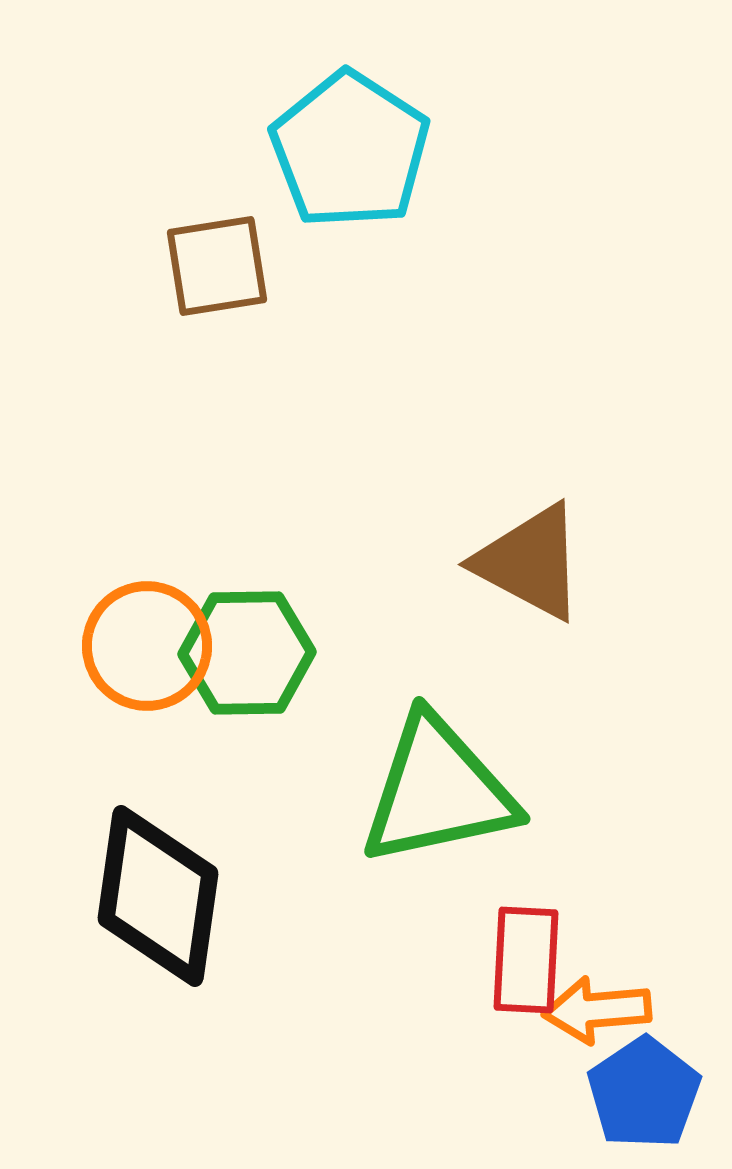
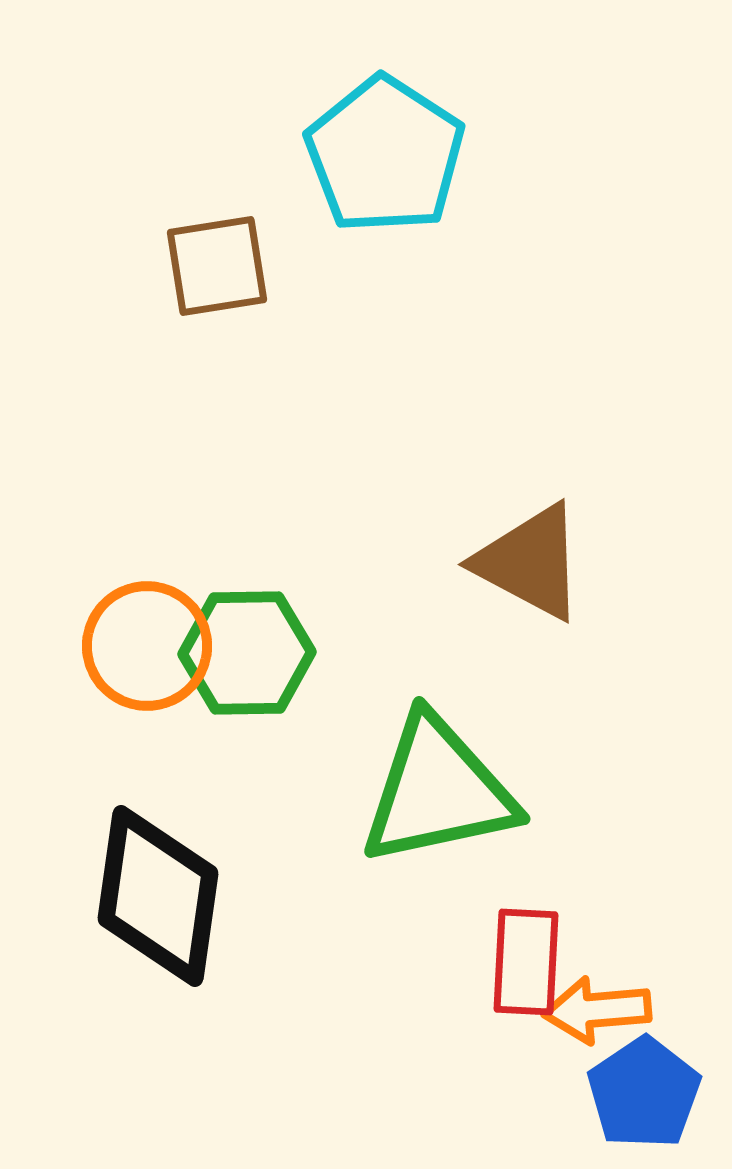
cyan pentagon: moved 35 px right, 5 px down
red rectangle: moved 2 px down
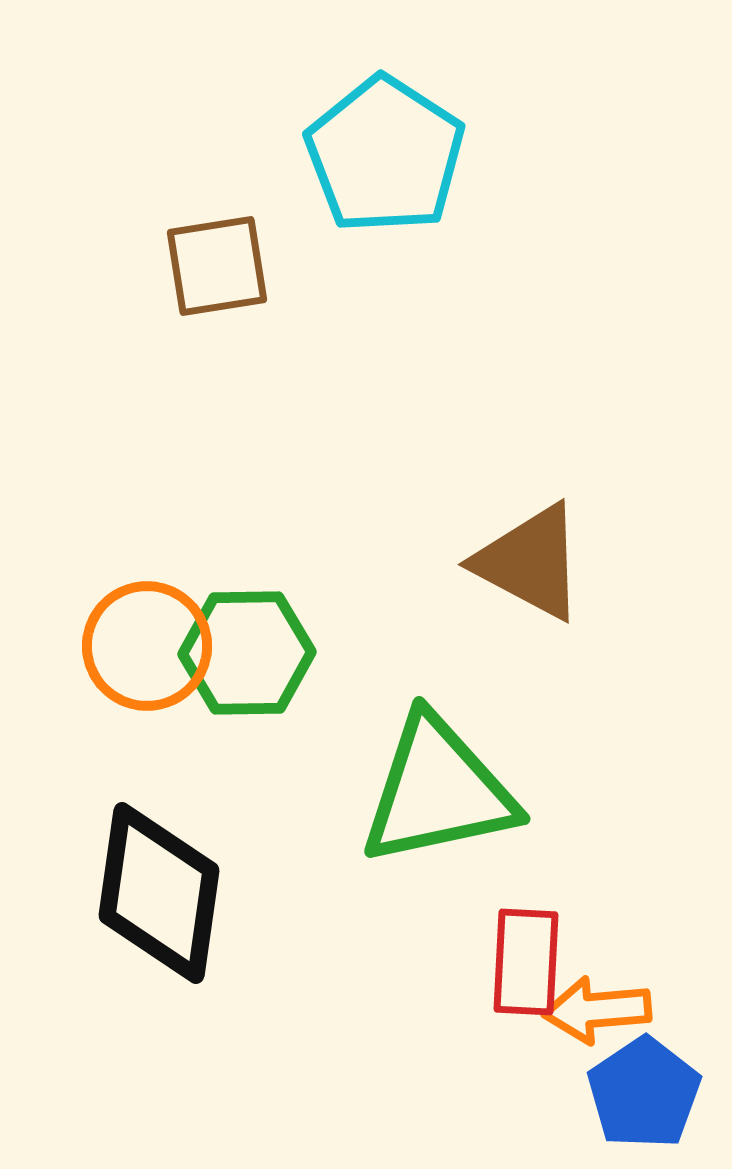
black diamond: moved 1 px right, 3 px up
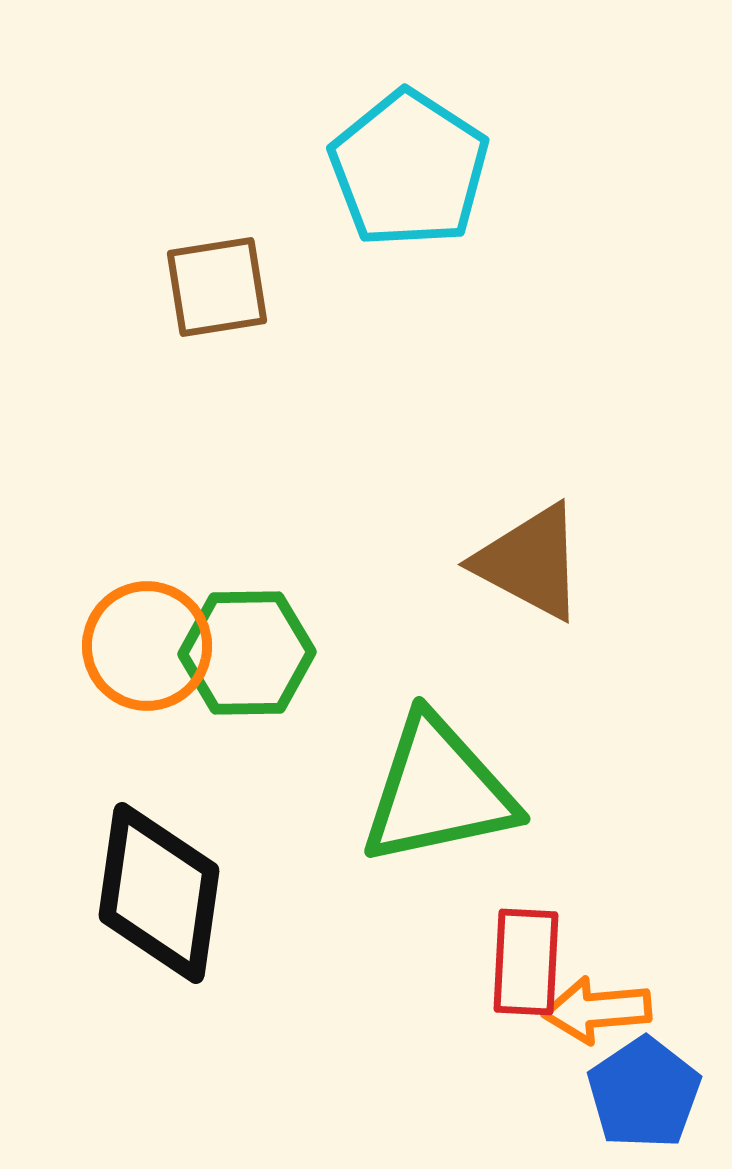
cyan pentagon: moved 24 px right, 14 px down
brown square: moved 21 px down
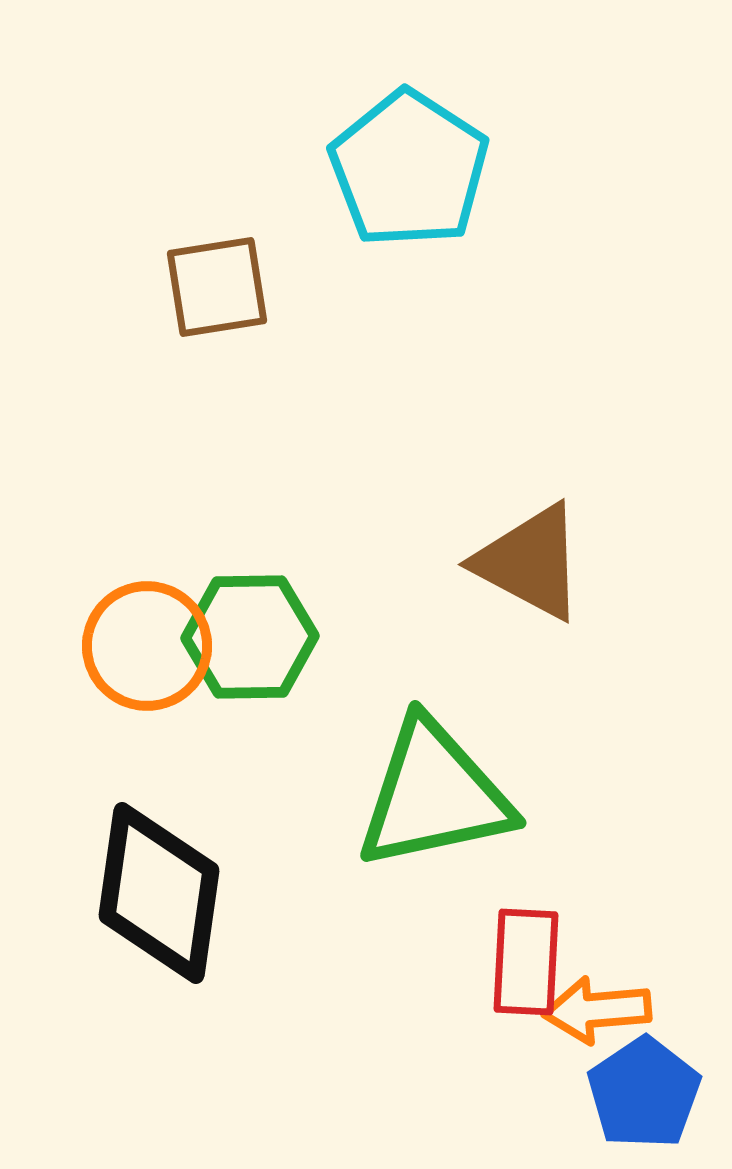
green hexagon: moved 3 px right, 16 px up
green triangle: moved 4 px left, 4 px down
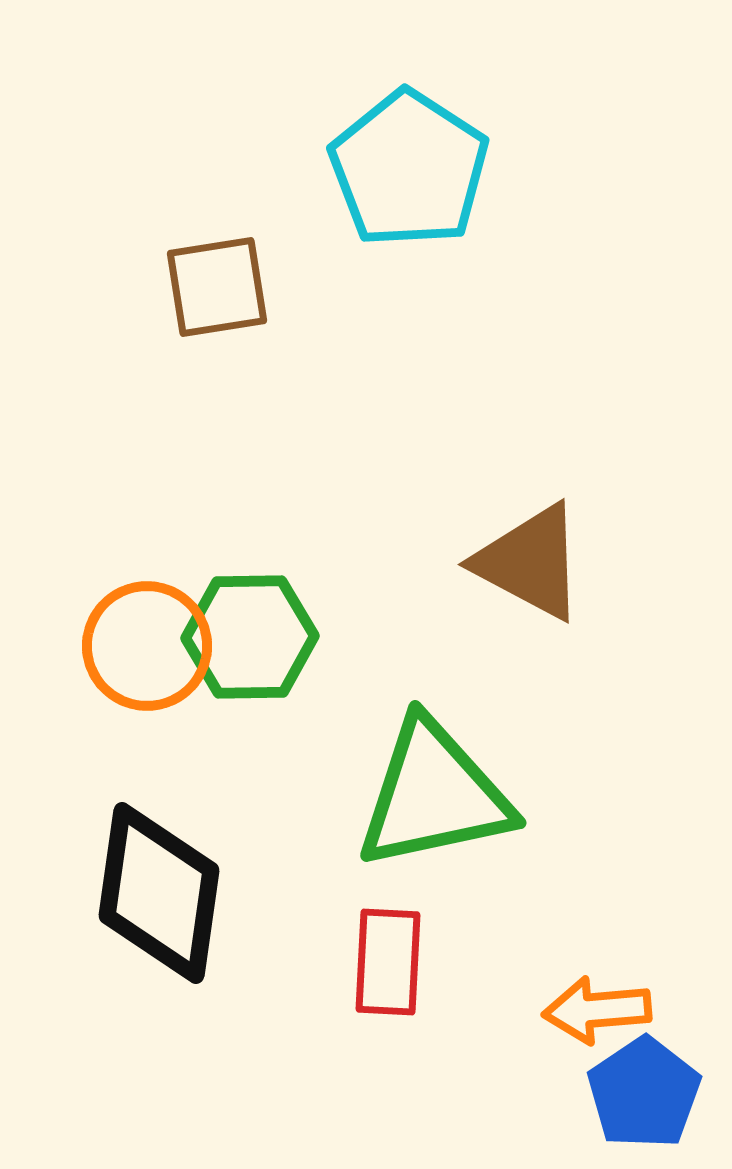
red rectangle: moved 138 px left
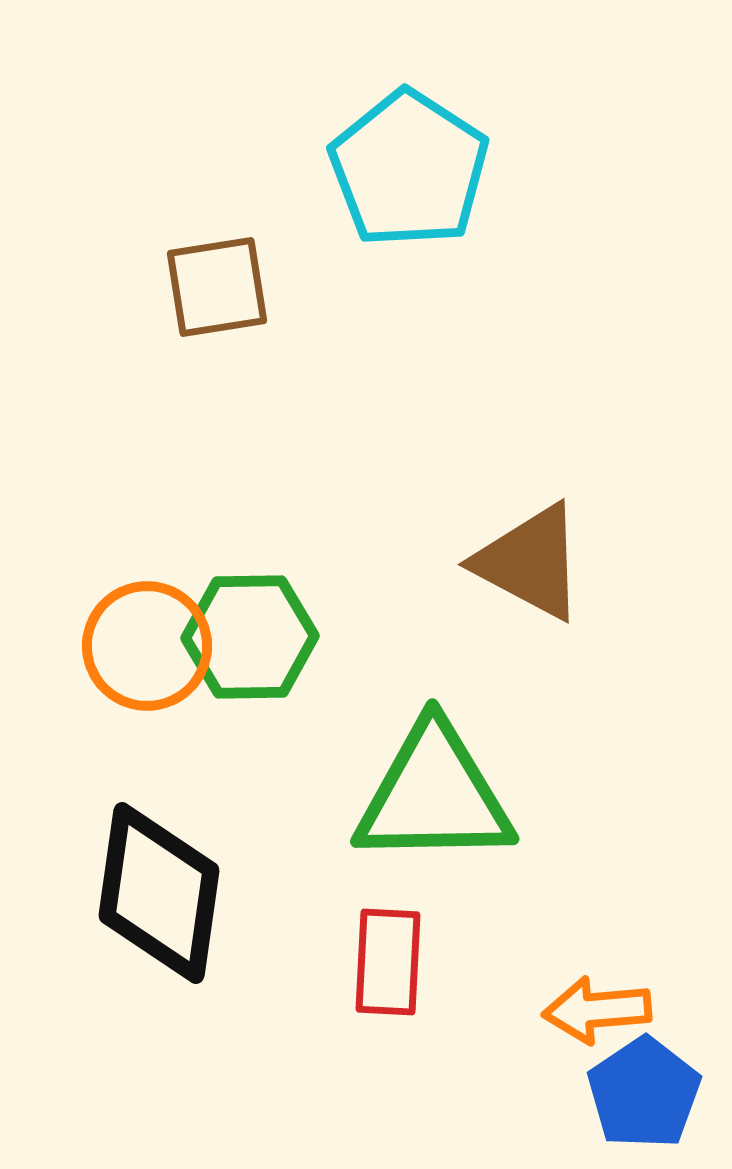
green triangle: rotated 11 degrees clockwise
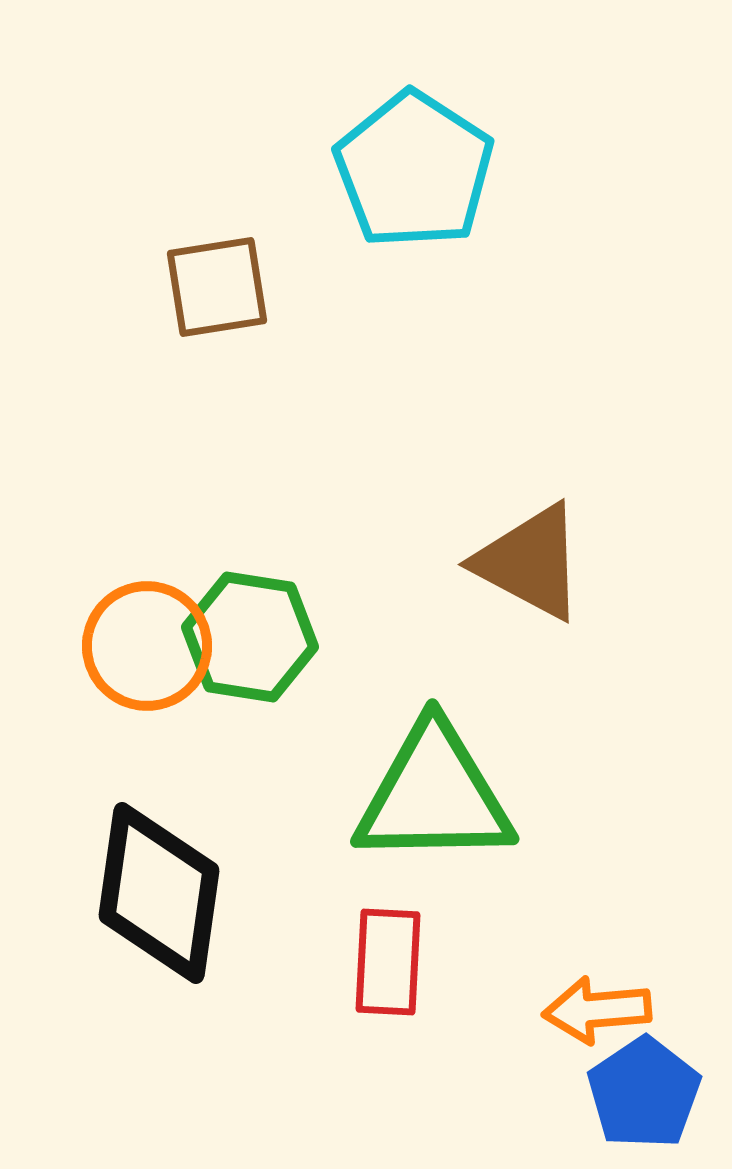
cyan pentagon: moved 5 px right, 1 px down
green hexagon: rotated 10 degrees clockwise
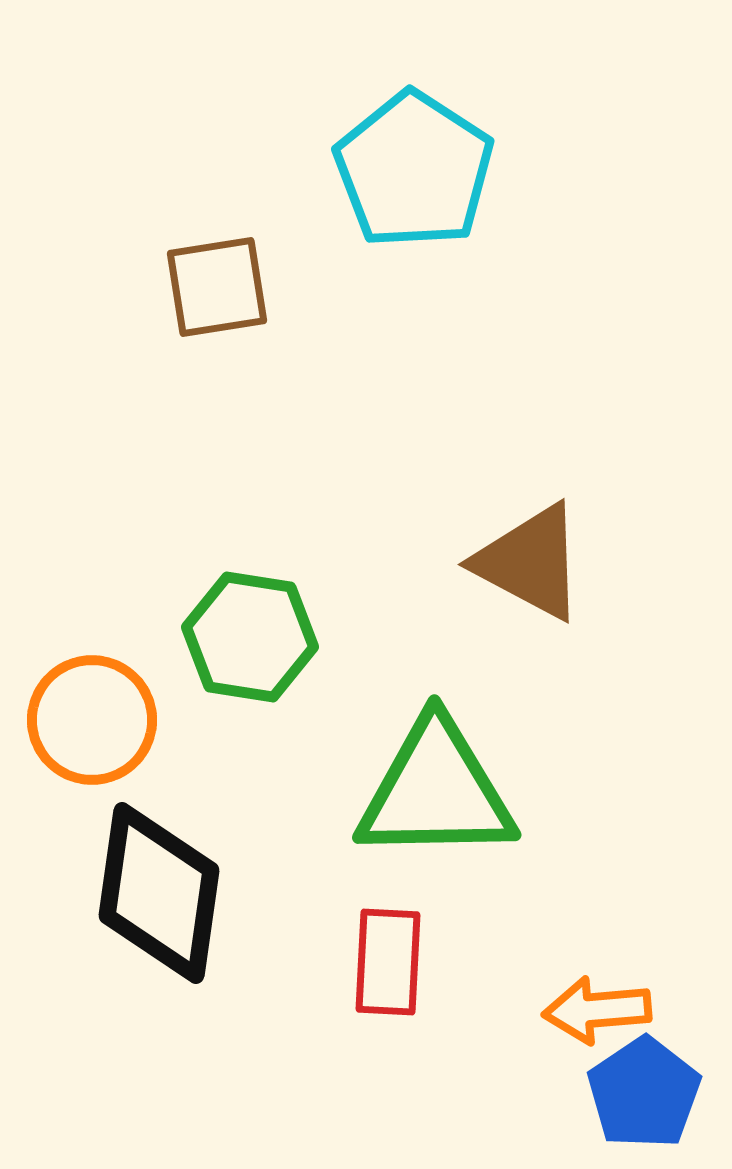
orange circle: moved 55 px left, 74 px down
green triangle: moved 2 px right, 4 px up
